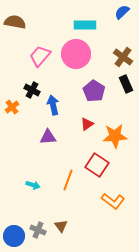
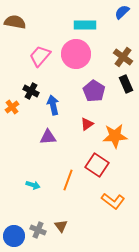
black cross: moved 1 px left, 1 px down
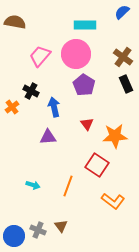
purple pentagon: moved 10 px left, 6 px up
blue arrow: moved 1 px right, 2 px down
red triangle: rotated 32 degrees counterclockwise
orange line: moved 6 px down
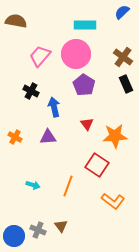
brown semicircle: moved 1 px right, 1 px up
orange cross: moved 3 px right, 30 px down; rotated 24 degrees counterclockwise
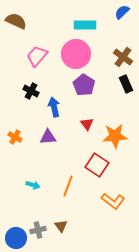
brown semicircle: rotated 15 degrees clockwise
pink trapezoid: moved 3 px left
gray cross: rotated 35 degrees counterclockwise
blue circle: moved 2 px right, 2 px down
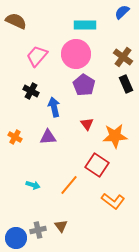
orange line: moved 1 px right, 1 px up; rotated 20 degrees clockwise
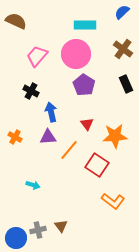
brown cross: moved 8 px up
blue arrow: moved 3 px left, 5 px down
orange line: moved 35 px up
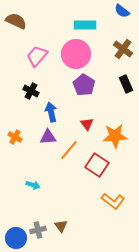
blue semicircle: moved 1 px up; rotated 98 degrees counterclockwise
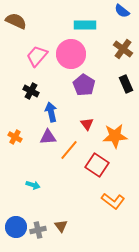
pink circle: moved 5 px left
blue circle: moved 11 px up
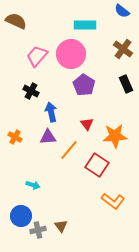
blue circle: moved 5 px right, 11 px up
